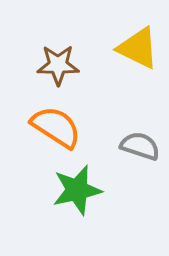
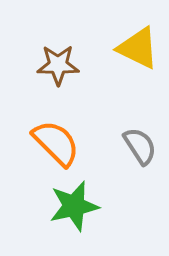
orange semicircle: moved 16 px down; rotated 12 degrees clockwise
gray semicircle: rotated 39 degrees clockwise
green star: moved 3 px left, 16 px down
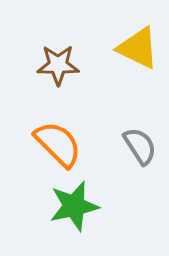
orange semicircle: moved 2 px right, 1 px down
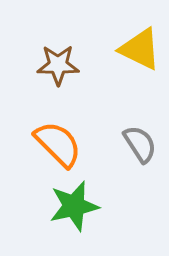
yellow triangle: moved 2 px right, 1 px down
gray semicircle: moved 2 px up
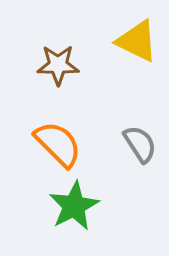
yellow triangle: moved 3 px left, 8 px up
green star: rotated 15 degrees counterclockwise
